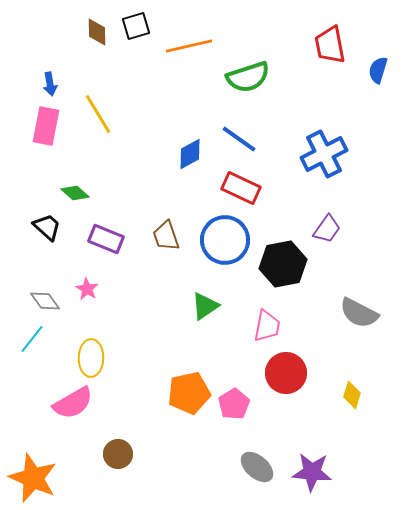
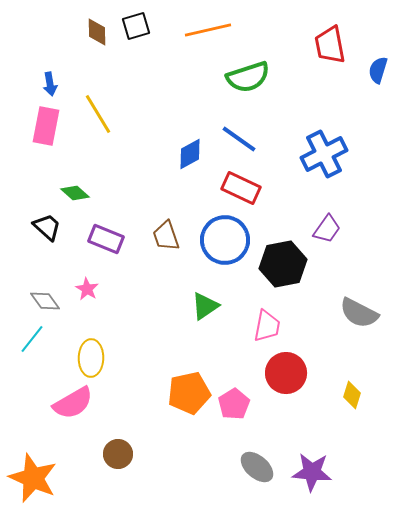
orange line: moved 19 px right, 16 px up
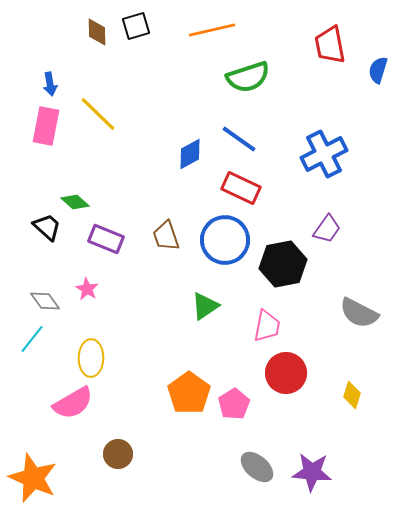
orange line: moved 4 px right
yellow line: rotated 15 degrees counterclockwise
green diamond: moved 9 px down
orange pentagon: rotated 24 degrees counterclockwise
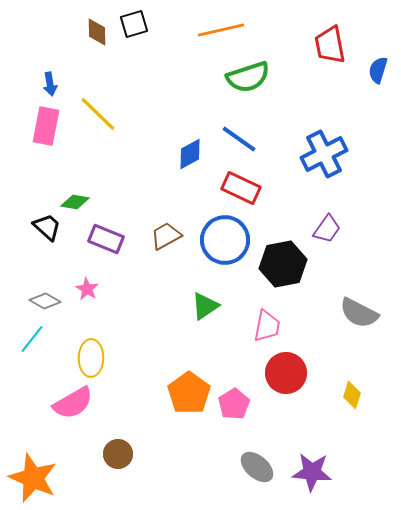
black square: moved 2 px left, 2 px up
orange line: moved 9 px right
green diamond: rotated 32 degrees counterclockwise
brown trapezoid: rotated 80 degrees clockwise
gray diamond: rotated 24 degrees counterclockwise
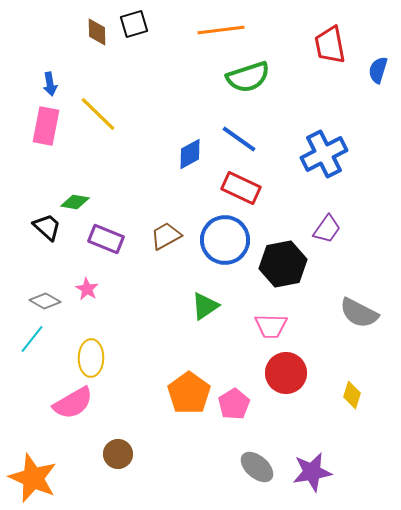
orange line: rotated 6 degrees clockwise
pink trapezoid: moved 4 px right; rotated 80 degrees clockwise
purple star: rotated 15 degrees counterclockwise
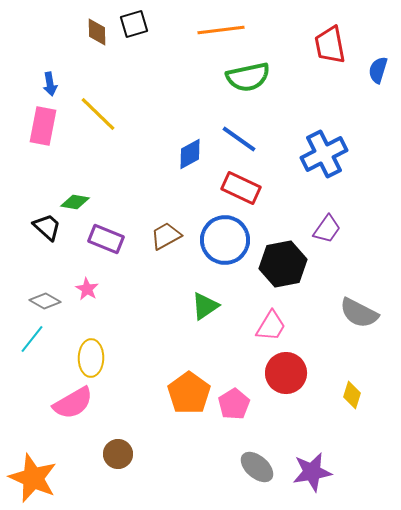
green semicircle: rotated 6 degrees clockwise
pink rectangle: moved 3 px left
pink trapezoid: rotated 60 degrees counterclockwise
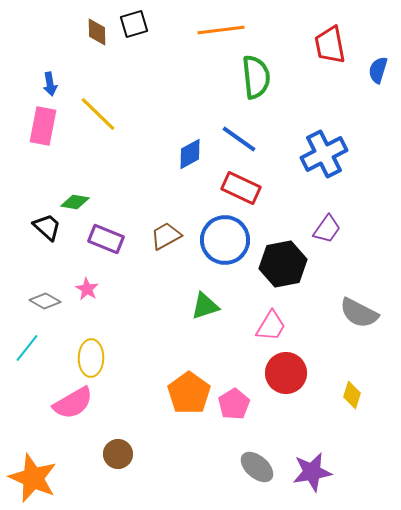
green semicircle: moved 8 px right; rotated 84 degrees counterclockwise
green triangle: rotated 16 degrees clockwise
cyan line: moved 5 px left, 9 px down
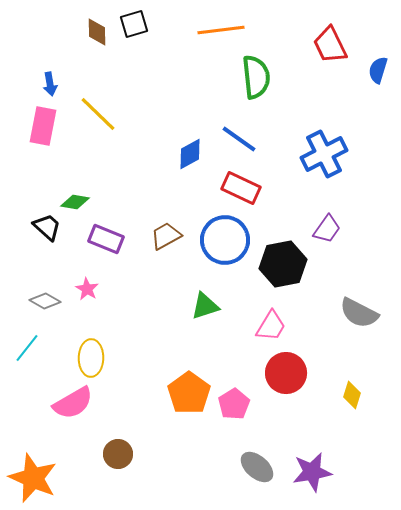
red trapezoid: rotated 15 degrees counterclockwise
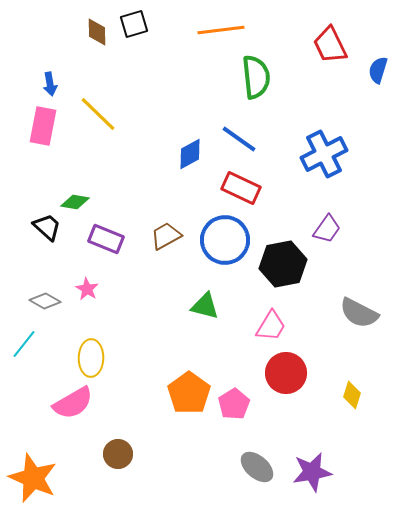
green triangle: rotated 32 degrees clockwise
cyan line: moved 3 px left, 4 px up
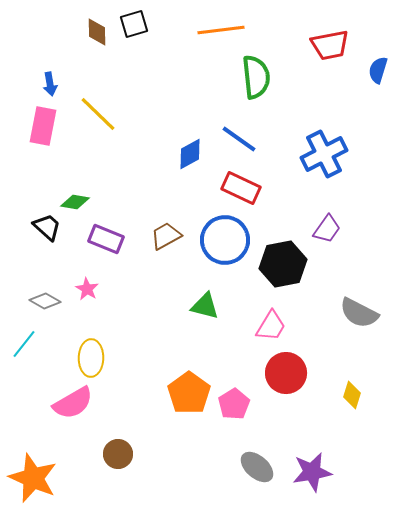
red trapezoid: rotated 75 degrees counterclockwise
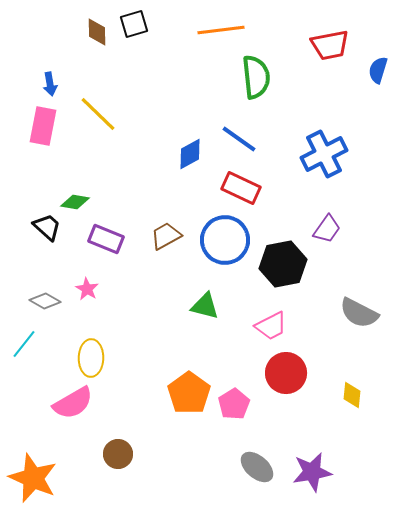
pink trapezoid: rotated 32 degrees clockwise
yellow diamond: rotated 12 degrees counterclockwise
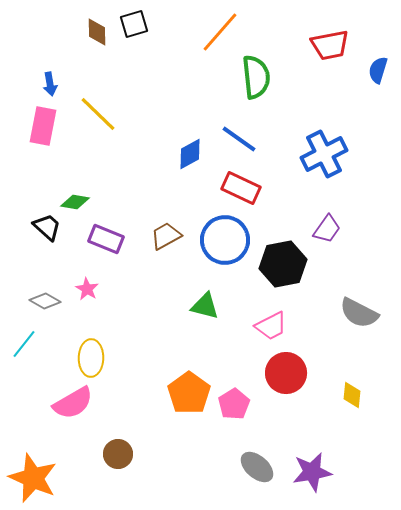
orange line: moved 1 px left, 2 px down; rotated 42 degrees counterclockwise
